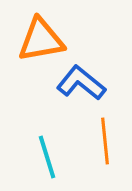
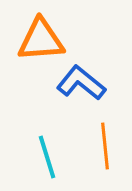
orange triangle: rotated 6 degrees clockwise
orange line: moved 5 px down
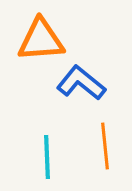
cyan line: rotated 15 degrees clockwise
